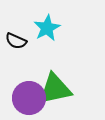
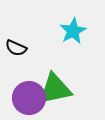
cyan star: moved 26 px right, 3 px down
black semicircle: moved 7 px down
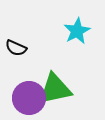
cyan star: moved 4 px right
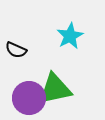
cyan star: moved 7 px left, 5 px down
black semicircle: moved 2 px down
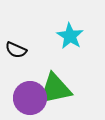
cyan star: rotated 12 degrees counterclockwise
purple circle: moved 1 px right
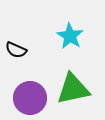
green triangle: moved 18 px right
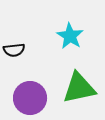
black semicircle: moved 2 px left; rotated 30 degrees counterclockwise
green triangle: moved 6 px right, 1 px up
